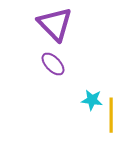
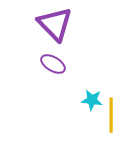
purple ellipse: rotated 15 degrees counterclockwise
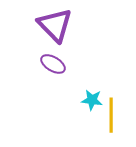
purple triangle: moved 1 px down
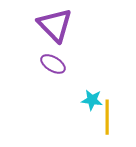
yellow line: moved 4 px left, 2 px down
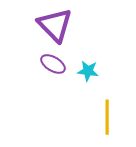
cyan star: moved 4 px left, 29 px up
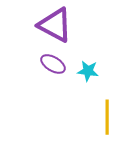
purple triangle: rotated 18 degrees counterclockwise
